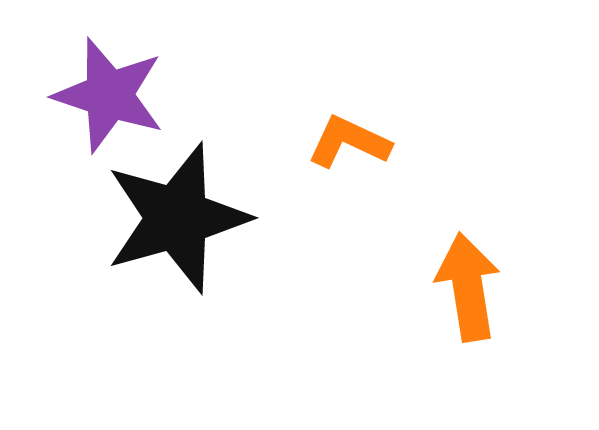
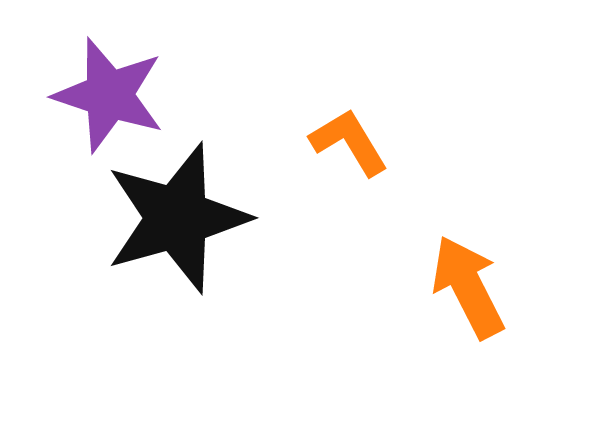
orange L-shape: rotated 34 degrees clockwise
orange arrow: rotated 18 degrees counterclockwise
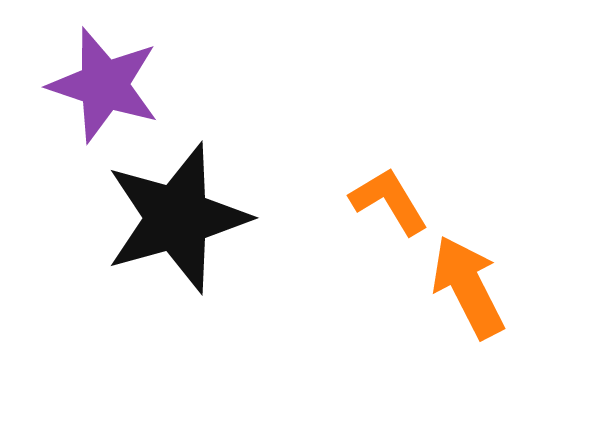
purple star: moved 5 px left, 10 px up
orange L-shape: moved 40 px right, 59 px down
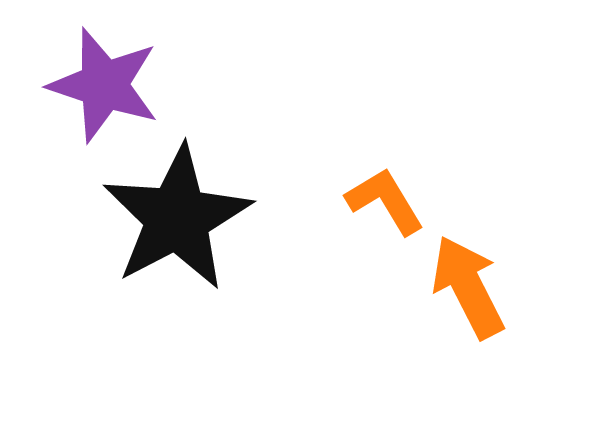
orange L-shape: moved 4 px left
black star: rotated 12 degrees counterclockwise
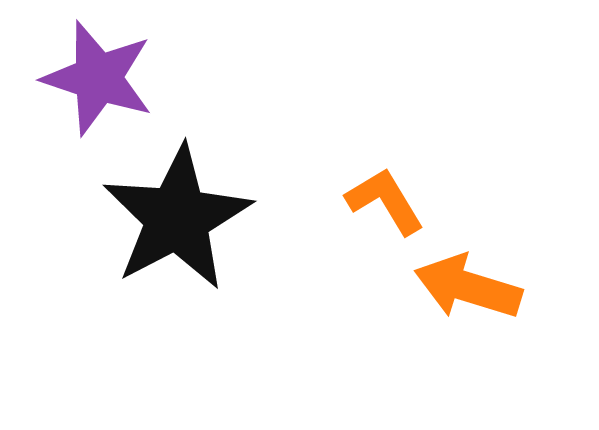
purple star: moved 6 px left, 7 px up
orange arrow: rotated 46 degrees counterclockwise
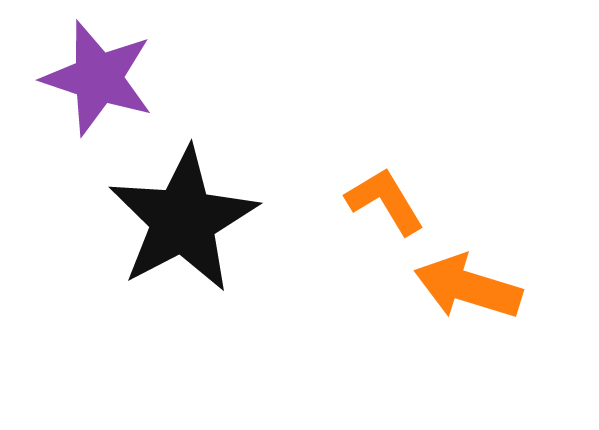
black star: moved 6 px right, 2 px down
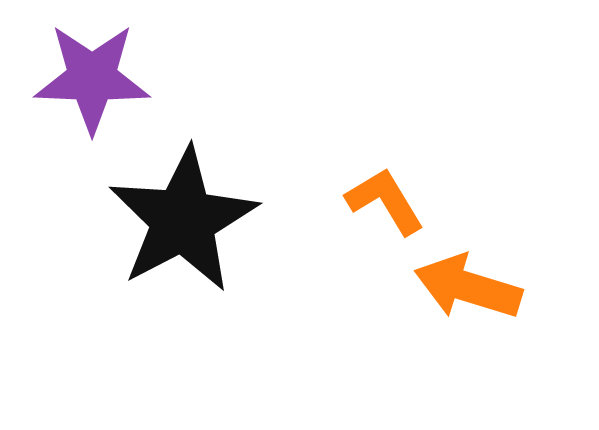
purple star: moved 6 px left; rotated 16 degrees counterclockwise
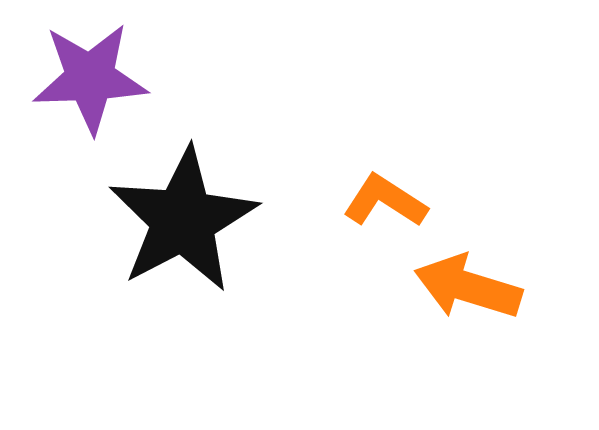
purple star: moved 2 px left; rotated 4 degrees counterclockwise
orange L-shape: rotated 26 degrees counterclockwise
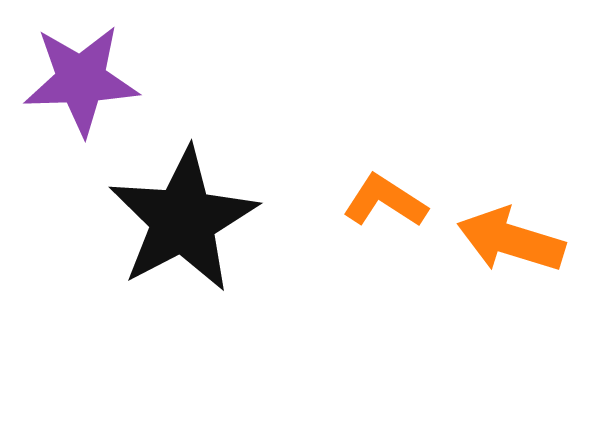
purple star: moved 9 px left, 2 px down
orange arrow: moved 43 px right, 47 px up
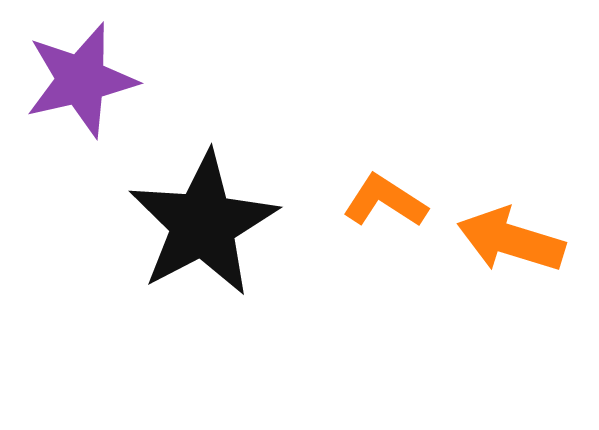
purple star: rotated 11 degrees counterclockwise
black star: moved 20 px right, 4 px down
